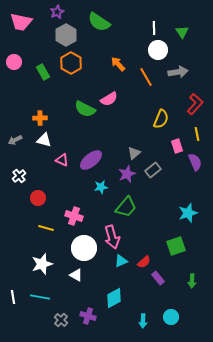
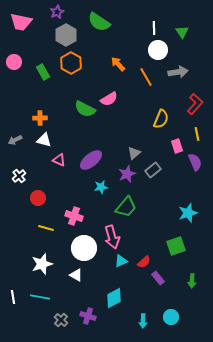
pink triangle at (62, 160): moved 3 px left
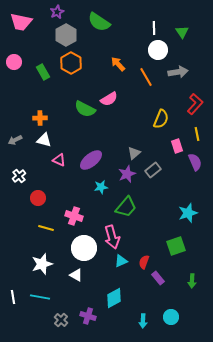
red semicircle at (144, 262): rotated 152 degrees clockwise
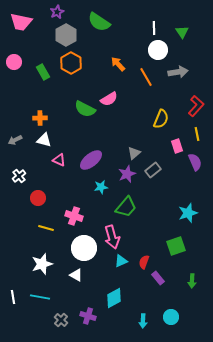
red L-shape at (195, 104): moved 1 px right, 2 px down
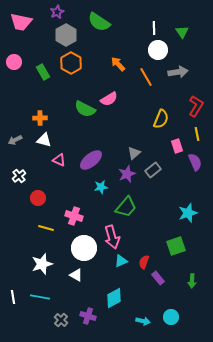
red L-shape at (196, 106): rotated 10 degrees counterclockwise
cyan arrow at (143, 321): rotated 80 degrees counterclockwise
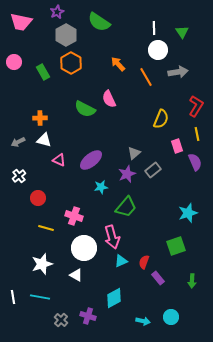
pink semicircle at (109, 99): rotated 96 degrees clockwise
gray arrow at (15, 140): moved 3 px right, 2 px down
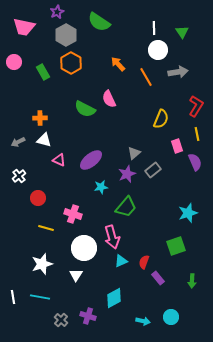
pink trapezoid at (21, 22): moved 3 px right, 5 px down
pink cross at (74, 216): moved 1 px left, 2 px up
white triangle at (76, 275): rotated 32 degrees clockwise
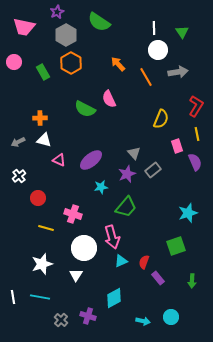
gray triangle at (134, 153): rotated 32 degrees counterclockwise
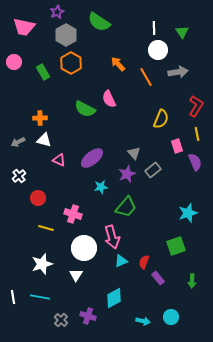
purple ellipse at (91, 160): moved 1 px right, 2 px up
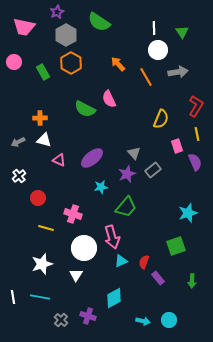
cyan circle at (171, 317): moved 2 px left, 3 px down
